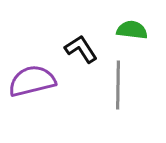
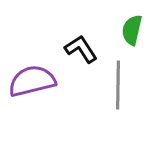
green semicircle: rotated 84 degrees counterclockwise
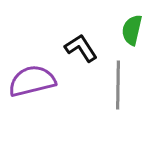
black L-shape: moved 1 px up
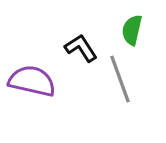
purple semicircle: rotated 27 degrees clockwise
gray line: moved 2 px right, 6 px up; rotated 21 degrees counterclockwise
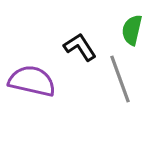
black L-shape: moved 1 px left, 1 px up
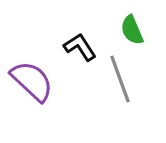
green semicircle: rotated 36 degrees counterclockwise
purple semicircle: rotated 30 degrees clockwise
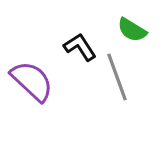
green semicircle: rotated 36 degrees counterclockwise
gray line: moved 3 px left, 2 px up
